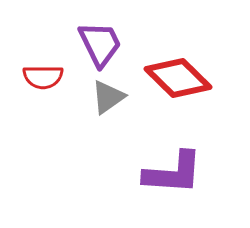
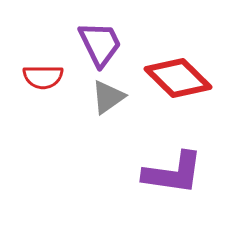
purple L-shape: rotated 4 degrees clockwise
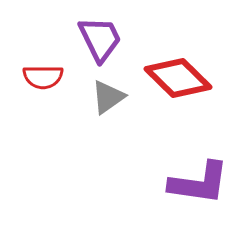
purple trapezoid: moved 5 px up
purple L-shape: moved 26 px right, 10 px down
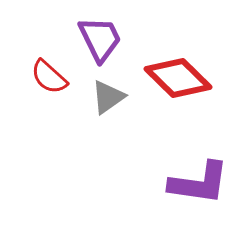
red semicircle: moved 6 px right; rotated 42 degrees clockwise
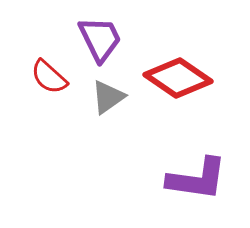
red diamond: rotated 10 degrees counterclockwise
purple L-shape: moved 2 px left, 4 px up
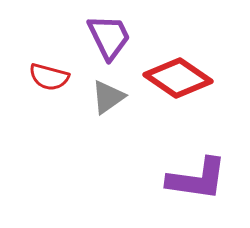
purple trapezoid: moved 9 px right, 2 px up
red semicircle: rotated 27 degrees counterclockwise
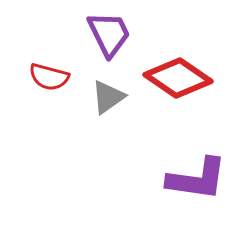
purple trapezoid: moved 3 px up
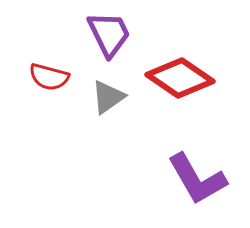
red diamond: moved 2 px right
purple L-shape: rotated 52 degrees clockwise
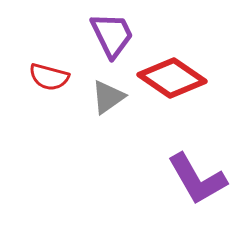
purple trapezoid: moved 3 px right, 1 px down
red diamond: moved 8 px left
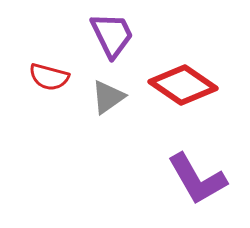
red diamond: moved 11 px right, 7 px down
